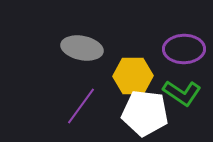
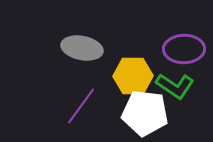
green L-shape: moved 7 px left, 7 px up
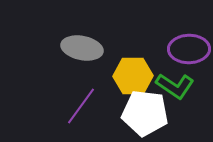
purple ellipse: moved 5 px right
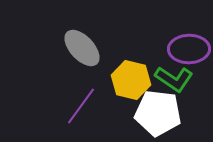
gray ellipse: rotated 36 degrees clockwise
yellow hexagon: moved 2 px left, 4 px down; rotated 15 degrees clockwise
green L-shape: moved 1 px left, 7 px up
white pentagon: moved 13 px right
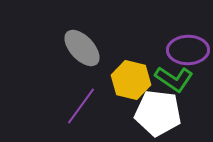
purple ellipse: moved 1 px left, 1 px down
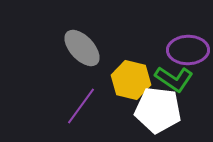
white pentagon: moved 3 px up
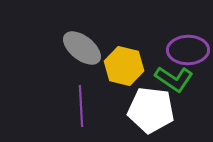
gray ellipse: rotated 9 degrees counterclockwise
yellow hexagon: moved 7 px left, 14 px up
purple line: rotated 39 degrees counterclockwise
white pentagon: moved 7 px left
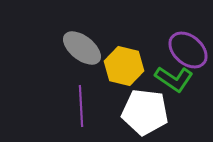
purple ellipse: rotated 42 degrees clockwise
white pentagon: moved 6 px left, 2 px down
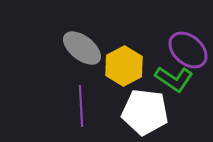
yellow hexagon: rotated 18 degrees clockwise
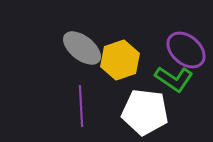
purple ellipse: moved 2 px left
yellow hexagon: moved 4 px left, 6 px up; rotated 9 degrees clockwise
